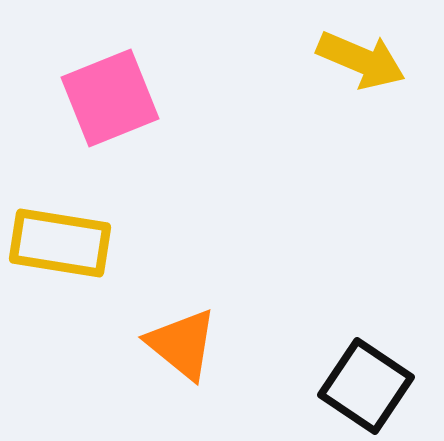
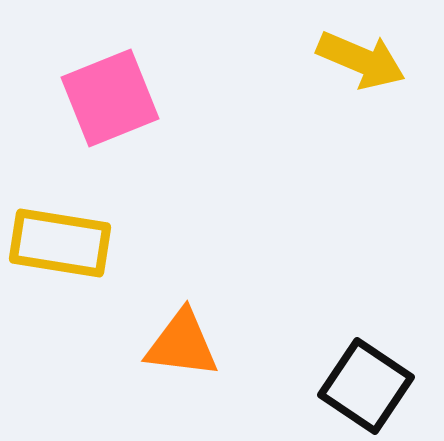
orange triangle: rotated 32 degrees counterclockwise
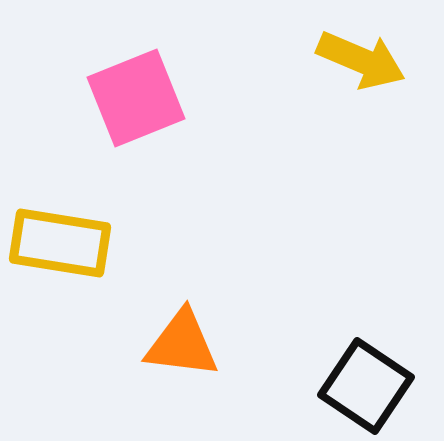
pink square: moved 26 px right
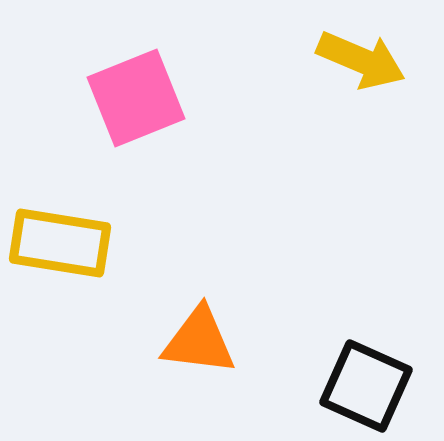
orange triangle: moved 17 px right, 3 px up
black square: rotated 10 degrees counterclockwise
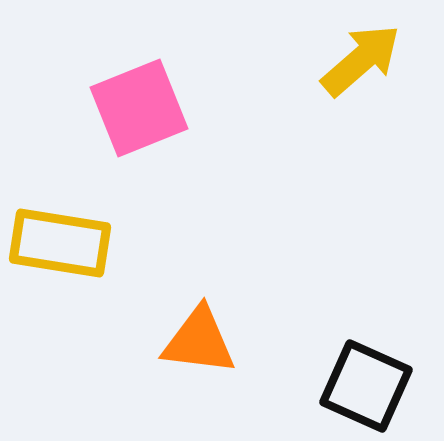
yellow arrow: rotated 64 degrees counterclockwise
pink square: moved 3 px right, 10 px down
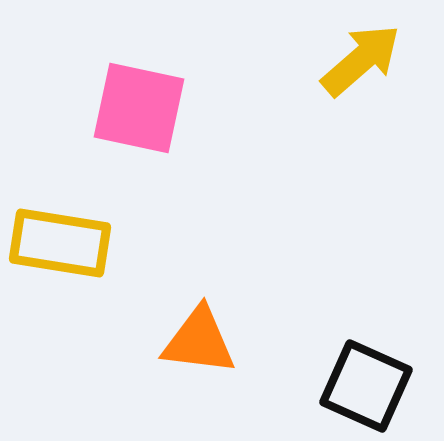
pink square: rotated 34 degrees clockwise
